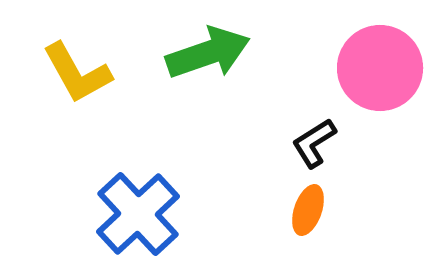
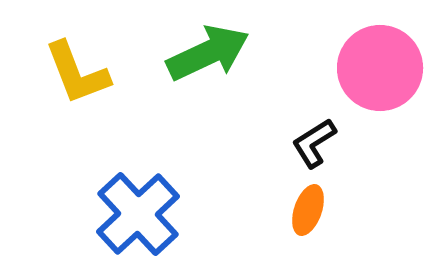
green arrow: rotated 6 degrees counterclockwise
yellow L-shape: rotated 8 degrees clockwise
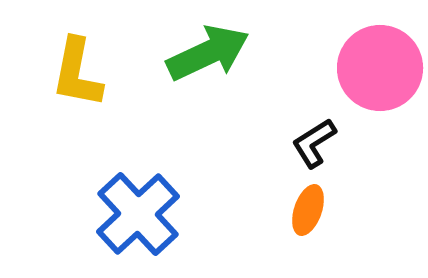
yellow L-shape: rotated 32 degrees clockwise
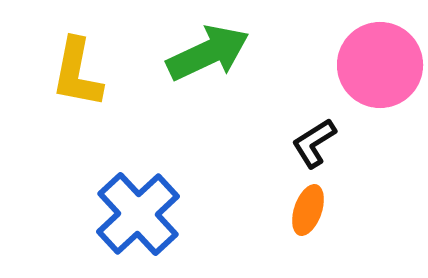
pink circle: moved 3 px up
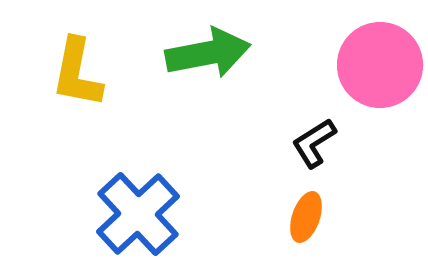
green arrow: rotated 14 degrees clockwise
orange ellipse: moved 2 px left, 7 px down
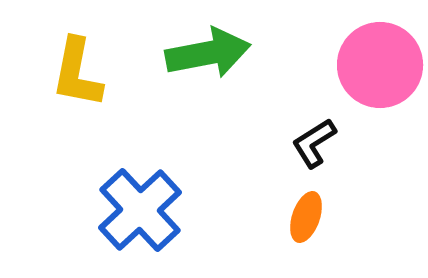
blue cross: moved 2 px right, 4 px up
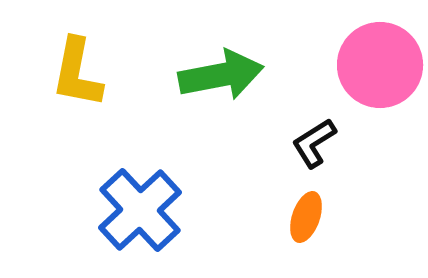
green arrow: moved 13 px right, 22 px down
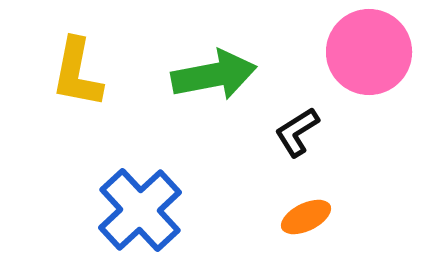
pink circle: moved 11 px left, 13 px up
green arrow: moved 7 px left
black L-shape: moved 17 px left, 11 px up
orange ellipse: rotated 45 degrees clockwise
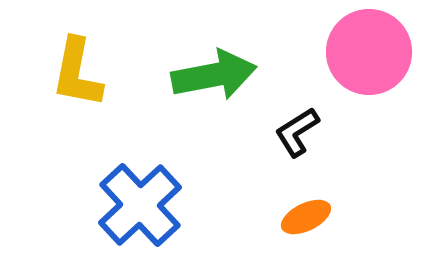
blue cross: moved 5 px up
